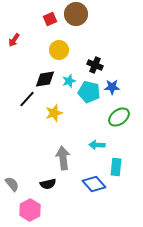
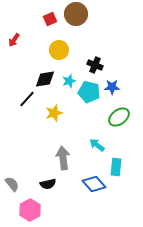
cyan arrow: rotated 35 degrees clockwise
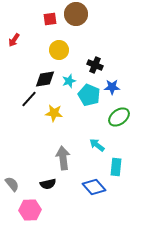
red square: rotated 16 degrees clockwise
cyan pentagon: moved 3 px down; rotated 10 degrees clockwise
black line: moved 2 px right
yellow star: rotated 24 degrees clockwise
blue diamond: moved 3 px down
pink hexagon: rotated 25 degrees clockwise
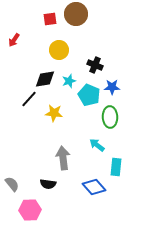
green ellipse: moved 9 px left; rotated 55 degrees counterclockwise
black semicircle: rotated 21 degrees clockwise
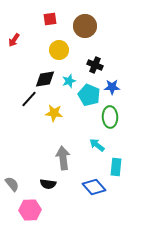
brown circle: moved 9 px right, 12 px down
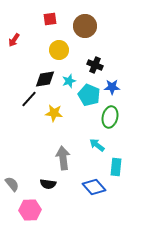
green ellipse: rotated 15 degrees clockwise
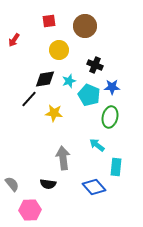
red square: moved 1 px left, 2 px down
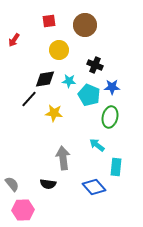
brown circle: moved 1 px up
cyan star: rotated 24 degrees clockwise
pink hexagon: moved 7 px left
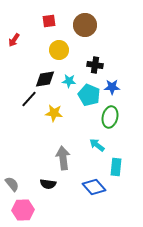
black cross: rotated 14 degrees counterclockwise
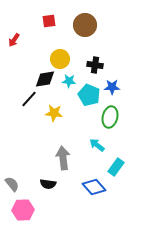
yellow circle: moved 1 px right, 9 px down
cyan rectangle: rotated 30 degrees clockwise
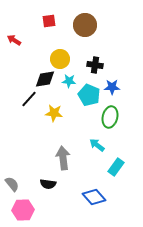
red arrow: rotated 88 degrees clockwise
blue diamond: moved 10 px down
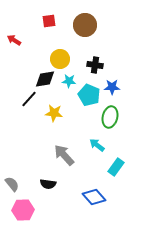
gray arrow: moved 1 px right, 3 px up; rotated 35 degrees counterclockwise
